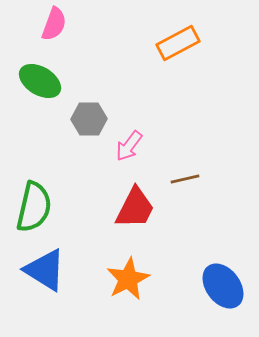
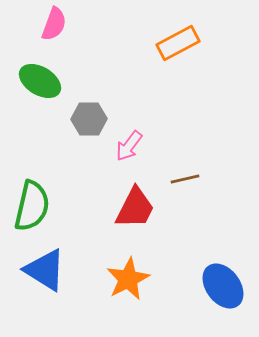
green semicircle: moved 2 px left, 1 px up
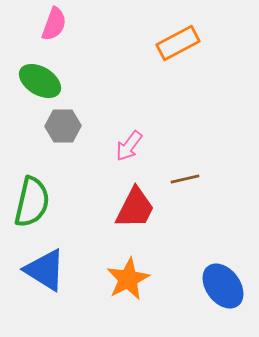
gray hexagon: moved 26 px left, 7 px down
green semicircle: moved 4 px up
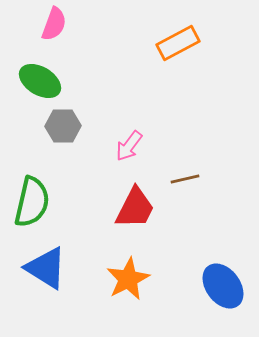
blue triangle: moved 1 px right, 2 px up
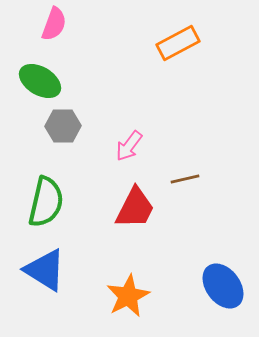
green semicircle: moved 14 px right
blue triangle: moved 1 px left, 2 px down
orange star: moved 17 px down
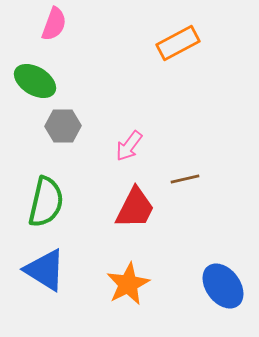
green ellipse: moved 5 px left
orange star: moved 12 px up
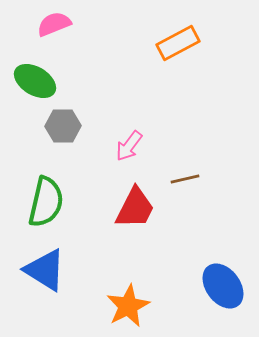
pink semicircle: rotated 132 degrees counterclockwise
orange star: moved 22 px down
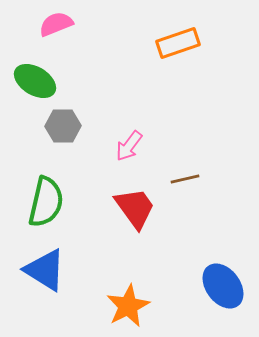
pink semicircle: moved 2 px right
orange rectangle: rotated 9 degrees clockwise
red trapezoid: rotated 63 degrees counterclockwise
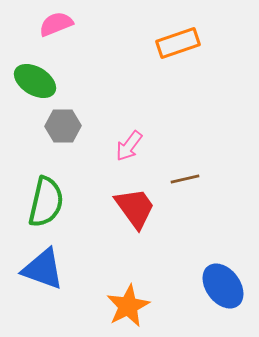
blue triangle: moved 2 px left, 1 px up; rotated 12 degrees counterclockwise
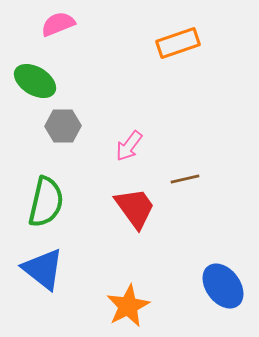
pink semicircle: moved 2 px right
blue triangle: rotated 18 degrees clockwise
